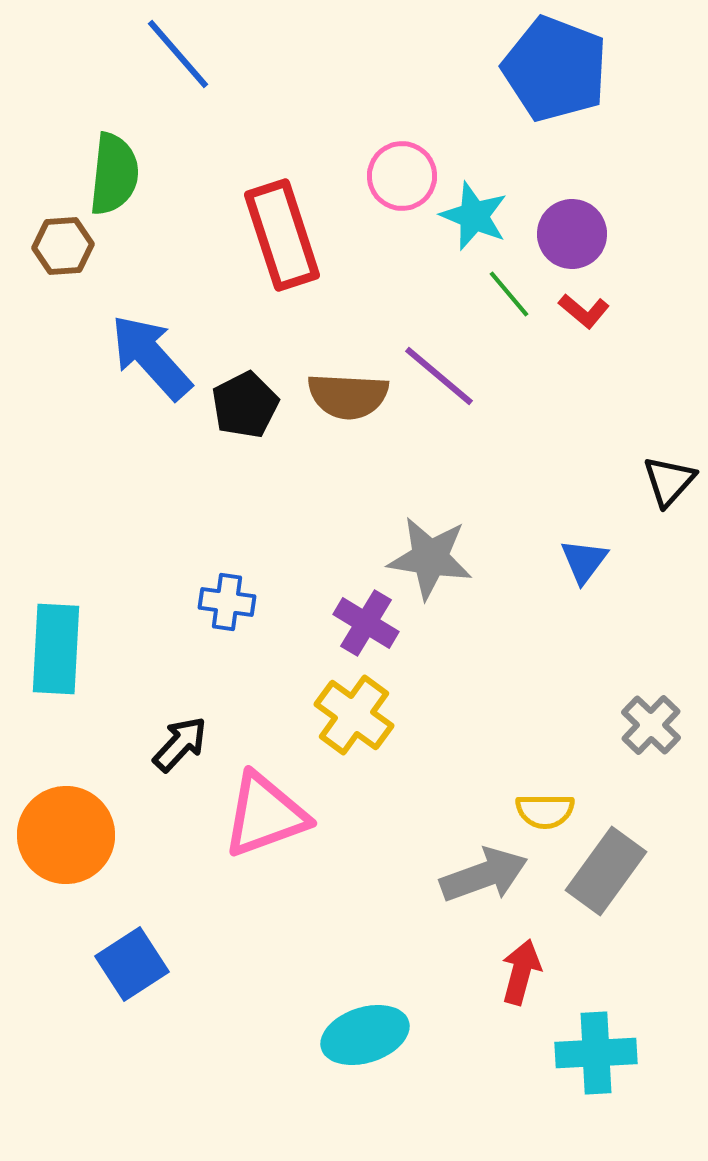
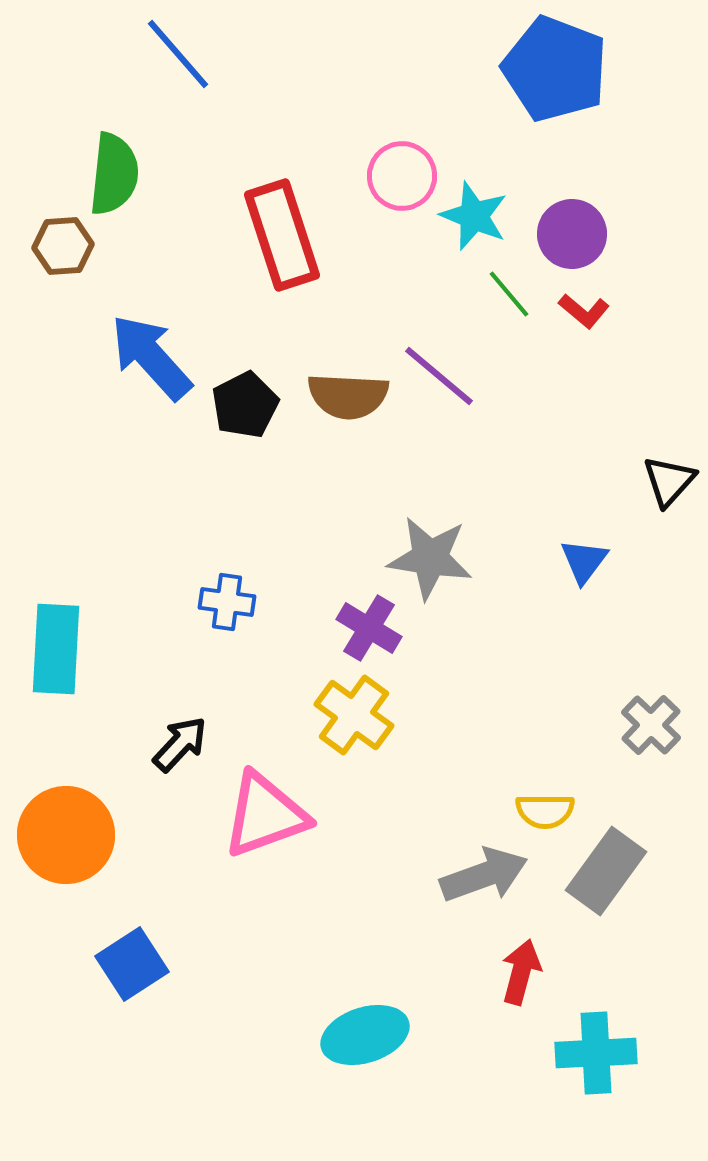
purple cross: moved 3 px right, 5 px down
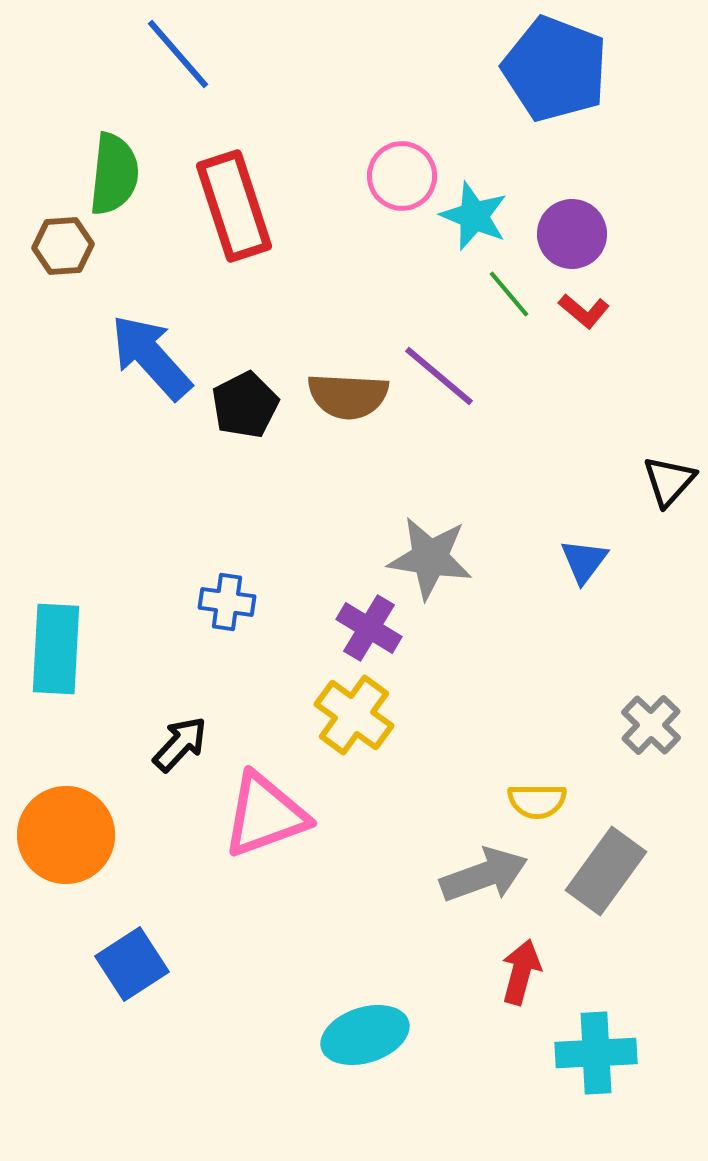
red rectangle: moved 48 px left, 29 px up
yellow semicircle: moved 8 px left, 10 px up
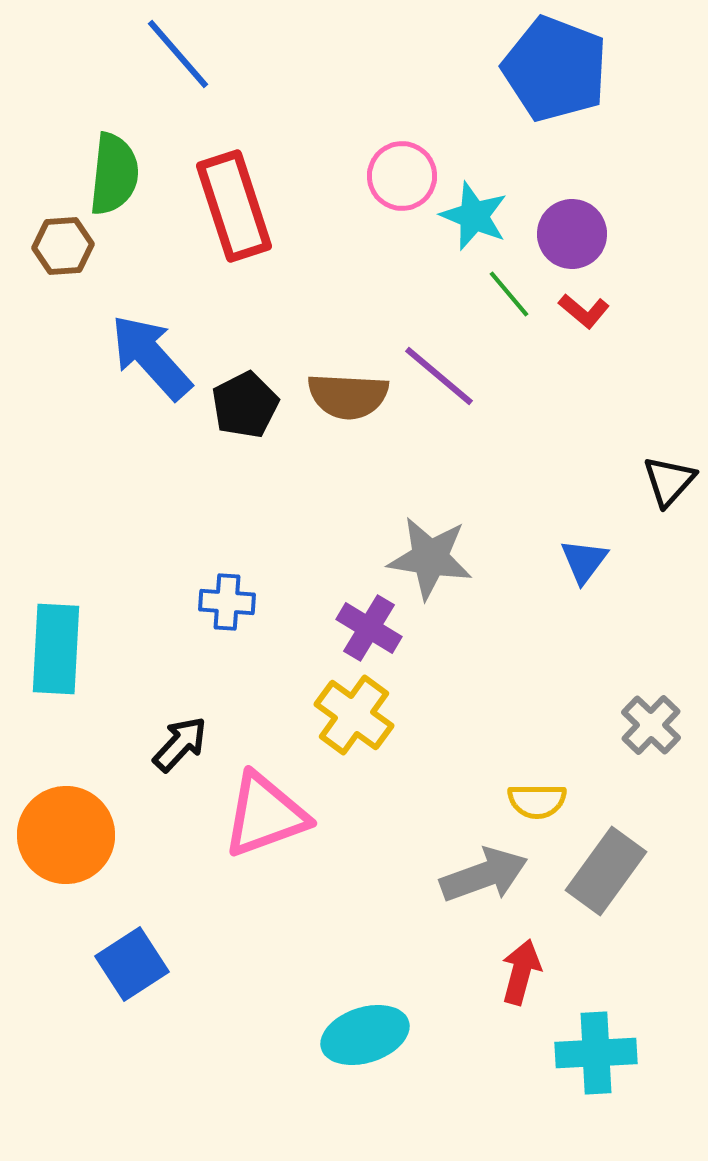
blue cross: rotated 4 degrees counterclockwise
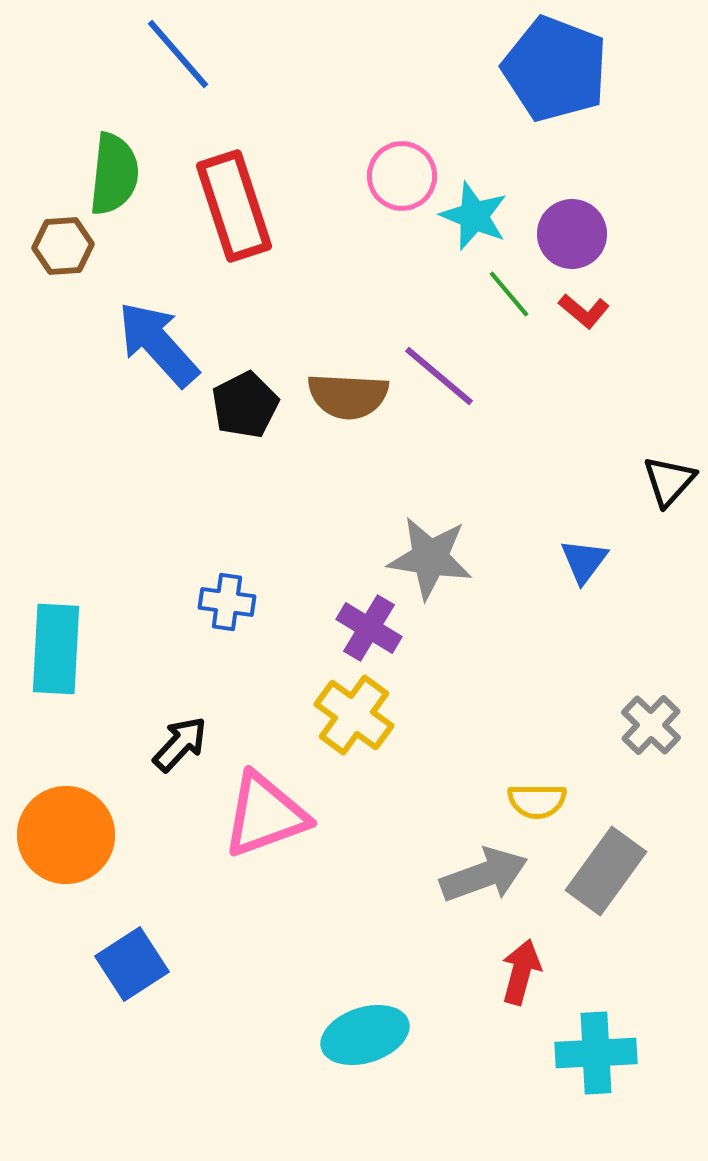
blue arrow: moved 7 px right, 13 px up
blue cross: rotated 4 degrees clockwise
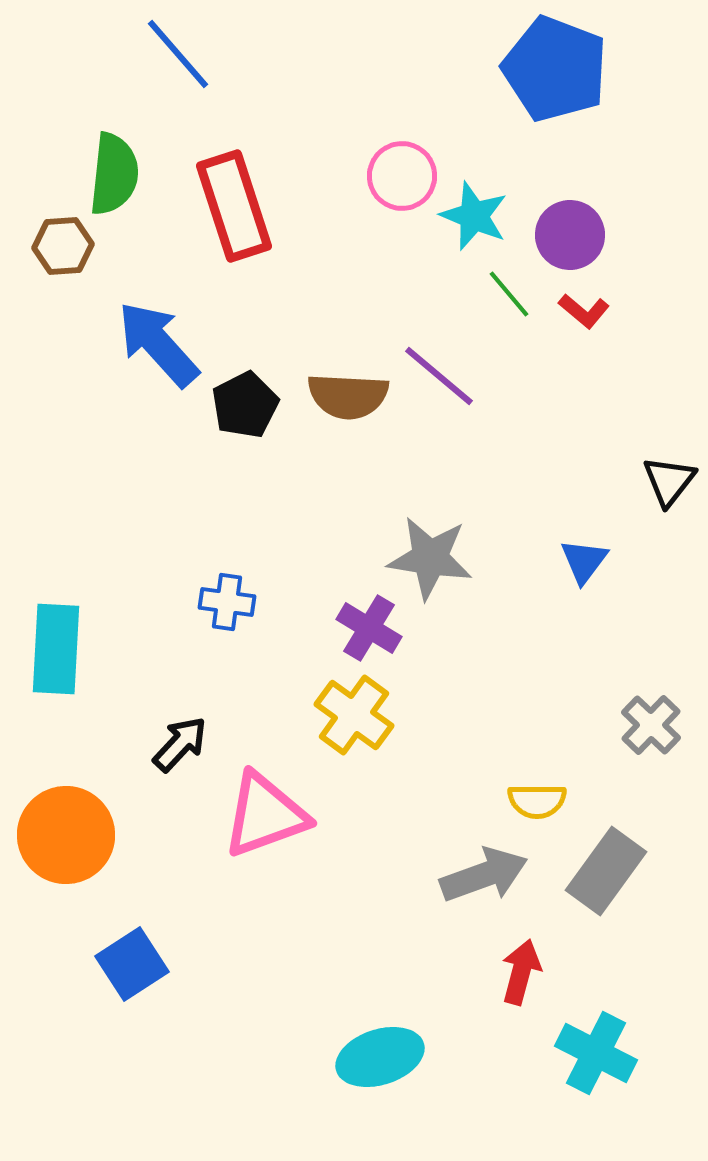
purple circle: moved 2 px left, 1 px down
black triangle: rotated 4 degrees counterclockwise
cyan ellipse: moved 15 px right, 22 px down
cyan cross: rotated 30 degrees clockwise
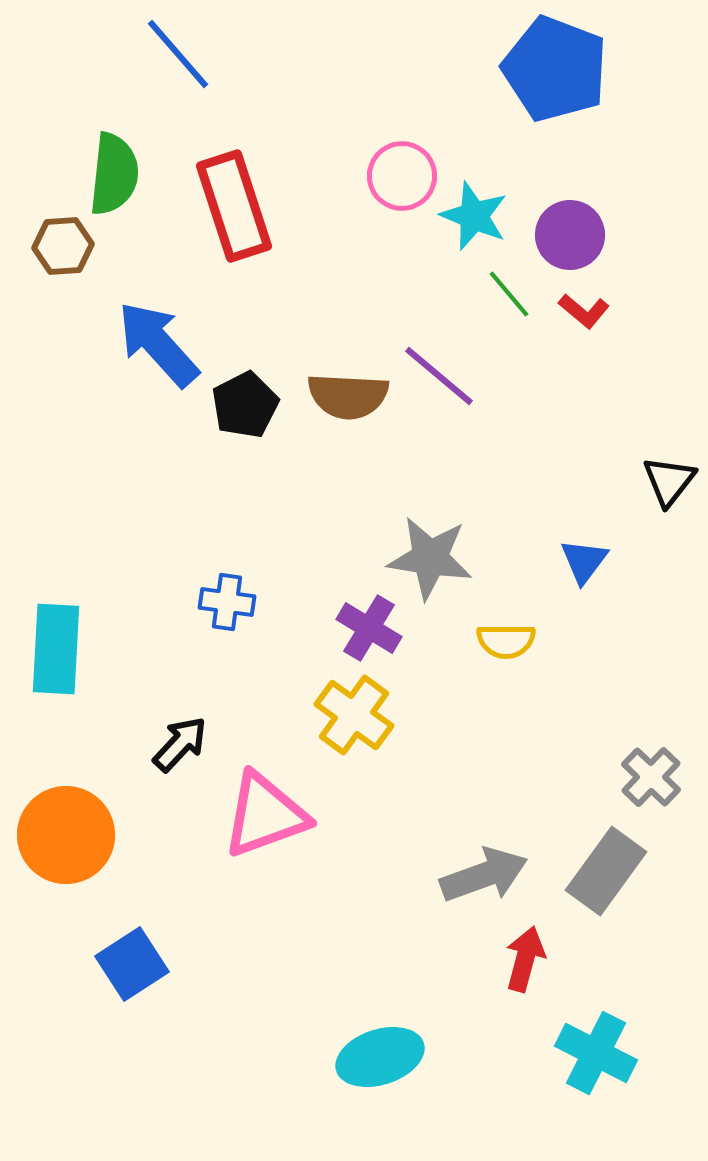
gray cross: moved 52 px down
yellow semicircle: moved 31 px left, 160 px up
red arrow: moved 4 px right, 13 px up
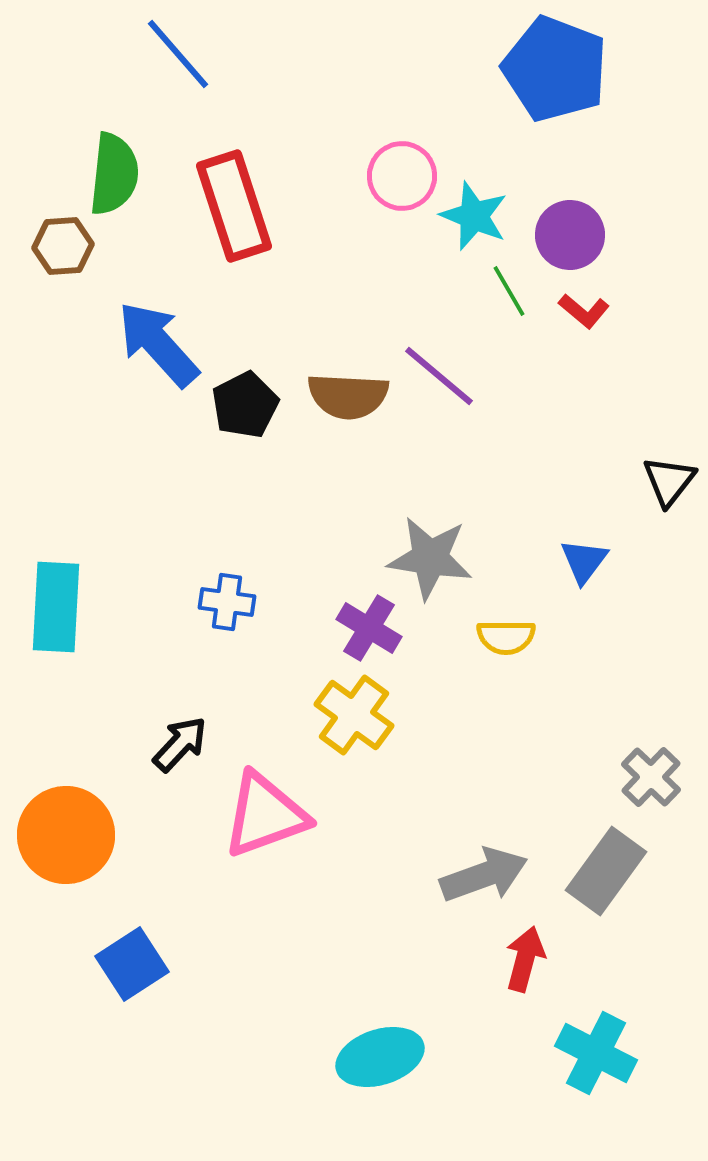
green line: moved 3 px up; rotated 10 degrees clockwise
yellow semicircle: moved 4 px up
cyan rectangle: moved 42 px up
